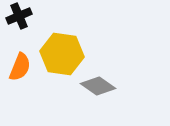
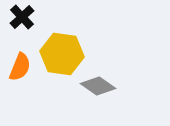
black cross: moved 3 px right, 1 px down; rotated 20 degrees counterclockwise
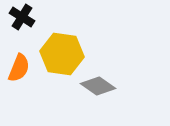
black cross: rotated 15 degrees counterclockwise
orange semicircle: moved 1 px left, 1 px down
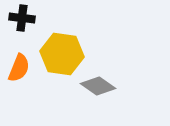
black cross: moved 1 px down; rotated 25 degrees counterclockwise
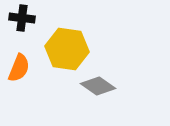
yellow hexagon: moved 5 px right, 5 px up
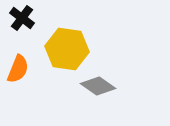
black cross: rotated 30 degrees clockwise
orange semicircle: moved 1 px left, 1 px down
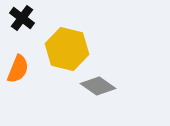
yellow hexagon: rotated 6 degrees clockwise
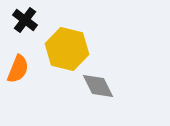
black cross: moved 3 px right, 2 px down
gray diamond: rotated 28 degrees clockwise
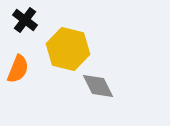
yellow hexagon: moved 1 px right
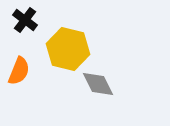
orange semicircle: moved 1 px right, 2 px down
gray diamond: moved 2 px up
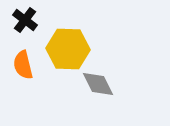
yellow hexagon: rotated 12 degrees counterclockwise
orange semicircle: moved 4 px right, 6 px up; rotated 144 degrees clockwise
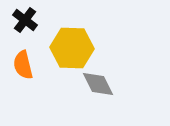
yellow hexagon: moved 4 px right, 1 px up
